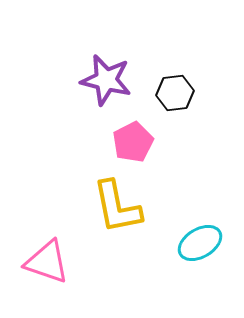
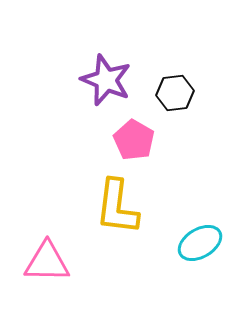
purple star: rotated 9 degrees clockwise
pink pentagon: moved 1 px right, 2 px up; rotated 15 degrees counterclockwise
yellow L-shape: rotated 18 degrees clockwise
pink triangle: rotated 18 degrees counterclockwise
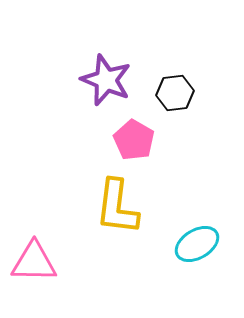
cyan ellipse: moved 3 px left, 1 px down
pink triangle: moved 13 px left
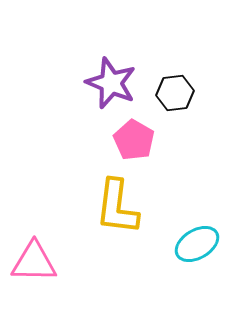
purple star: moved 5 px right, 3 px down
